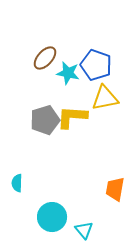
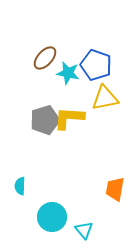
yellow L-shape: moved 3 px left, 1 px down
cyan semicircle: moved 3 px right, 3 px down
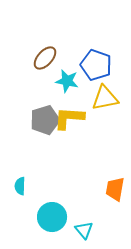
cyan star: moved 1 px left, 8 px down
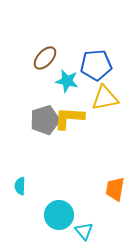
blue pentagon: rotated 24 degrees counterclockwise
cyan circle: moved 7 px right, 2 px up
cyan triangle: moved 1 px down
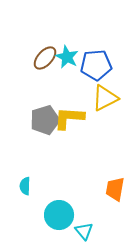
cyan star: moved 24 px up; rotated 15 degrees clockwise
yellow triangle: rotated 16 degrees counterclockwise
cyan semicircle: moved 5 px right
